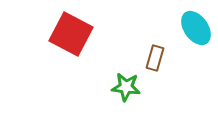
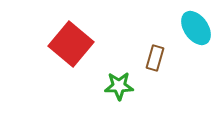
red square: moved 10 px down; rotated 12 degrees clockwise
green star: moved 7 px left, 1 px up; rotated 8 degrees counterclockwise
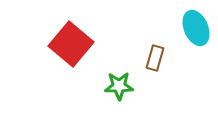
cyan ellipse: rotated 12 degrees clockwise
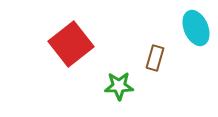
red square: rotated 12 degrees clockwise
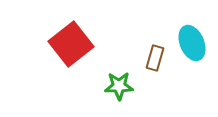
cyan ellipse: moved 4 px left, 15 px down
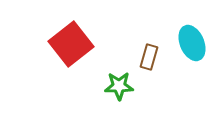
brown rectangle: moved 6 px left, 1 px up
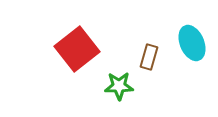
red square: moved 6 px right, 5 px down
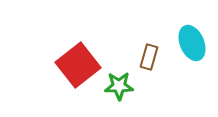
red square: moved 1 px right, 16 px down
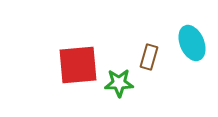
red square: rotated 33 degrees clockwise
green star: moved 3 px up
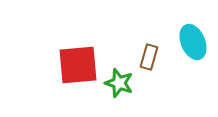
cyan ellipse: moved 1 px right, 1 px up
green star: rotated 20 degrees clockwise
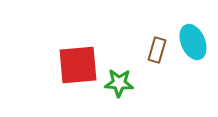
brown rectangle: moved 8 px right, 7 px up
green star: rotated 16 degrees counterclockwise
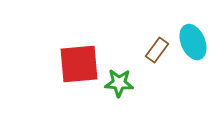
brown rectangle: rotated 20 degrees clockwise
red square: moved 1 px right, 1 px up
